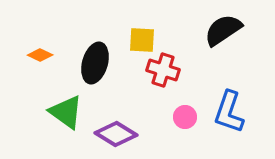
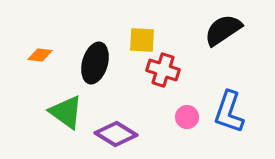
orange diamond: rotated 20 degrees counterclockwise
pink circle: moved 2 px right
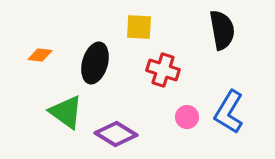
black semicircle: moved 1 px left; rotated 114 degrees clockwise
yellow square: moved 3 px left, 13 px up
blue L-shape: rotated 12 degrees clockwise
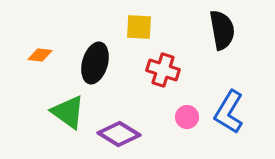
green triangle: moved 2 px right
purple diamond: moved 3 px right
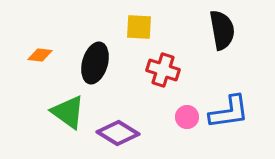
blue L-shape: rotated 129 degrees counterclockwise
purple diamond: moved 1 px left, 1 px up
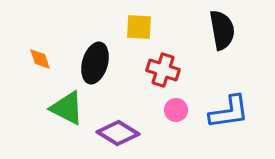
orange diamond: moved 4 px down; rotated 65 degrees clockwise
green triangle: moved 1 px left, 4 px up; rotated 9 degrees counterclockwise
pink circle: moved 11 px left, 7 px up
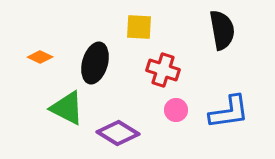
orange diamond: moved 2 px up; rotated 45 degrees counterclockwise
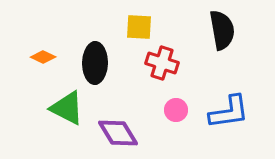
orange diamond: moved 3 px right
black ellipse: rotated 15 degrees counterclockwise
red cross: moved 1 px left, 7 px up
purple diamond: rotated 27 degrees clockwise
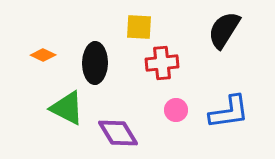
black semicircle: moved 2 px right; rotated 138 degrees counterclockwise
orange diamond: moved 2 px up
red cross: rotated 24 degrees counterclockwise
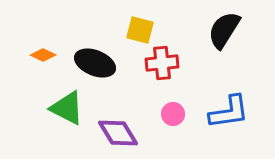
yellow square: moved 1 px right, 3 px down; rotated 12 degrees clockwise
black ellipse: rotated 69 degrees counterclockwise
pink circle: moved 3 px left, 4 px down
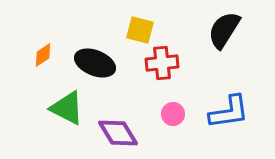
orange diamond: rotated 60 degrees counterclockwise
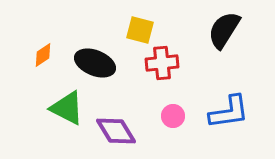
pink circle: moved 2 px down
purple diamond: moved 2 px left, 2 px up
